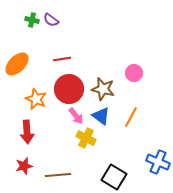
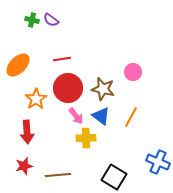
orange ellipse: moved 1 px right, 1 px down
pink circle: moved 1 px left, 1 px up
red circle: moved 1 px left, 1 px up
orange star: rotated 15 degrees clockwise
yellow cross: rotated 30 degrees counterclockwise
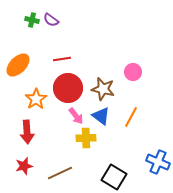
brown line: moved 2 px right, 2 px up; rotated 20 degrees counterclockwise
